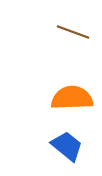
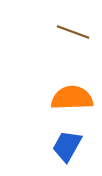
blue trapezoid: rotated 100 degrees counterclockwise
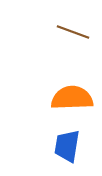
blue trapezoid: rotated 20 degrees counterclockwise
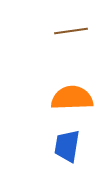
brown line: moved 2 px left, 1 px up; rotated 28 degrees counterclockwise
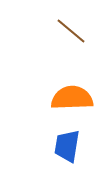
brown line: rotated 48 degrees clockwise
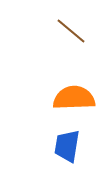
orange semicircle: moved 2 px right
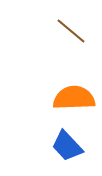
blue trapezoid: rotated 52 degrees counterclockwise
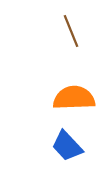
brown line: rotated 28 degrees clockwise
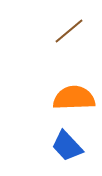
brown line: moved 2 px left; rotated 72 degrees clockwise
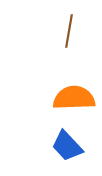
brown line: rotated 40 degrees counterclockwise
